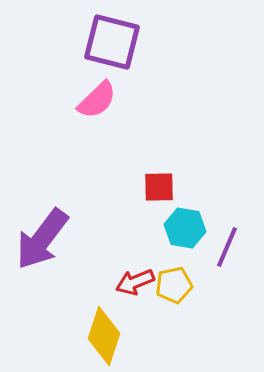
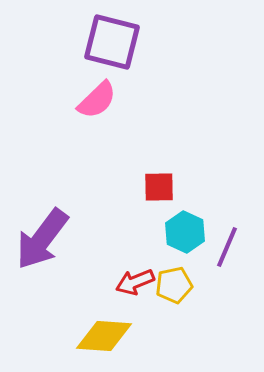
cyan hexagon: moved 4 px down; rotated 15 degrees clockwise
yellow diamond: rotated 76 degrees clockwise
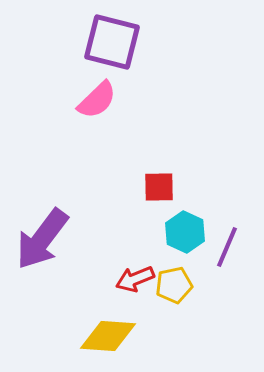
red arrow: moved 3 px up
yellow diamond: moved 4 px right
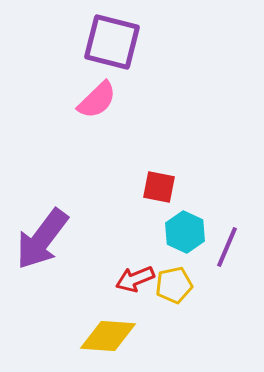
red square: rotated 12 degrees clockwise
